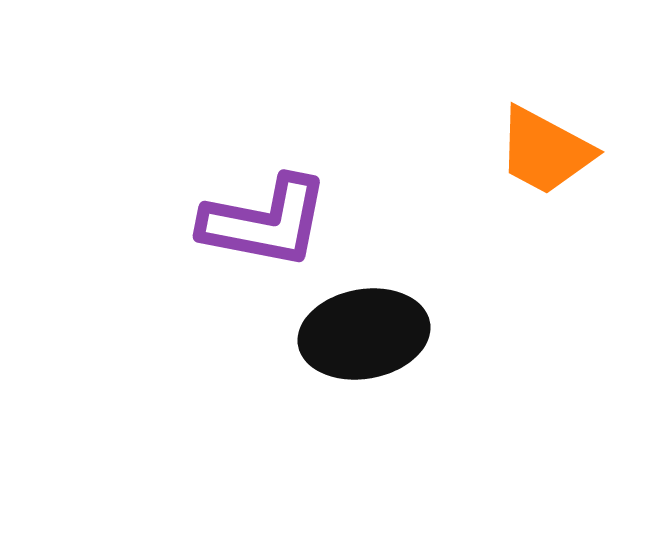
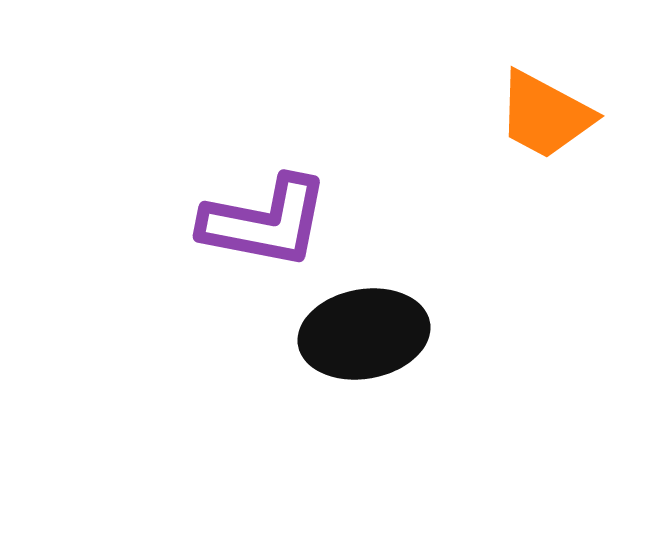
orange trapezoid: moved 36 px up
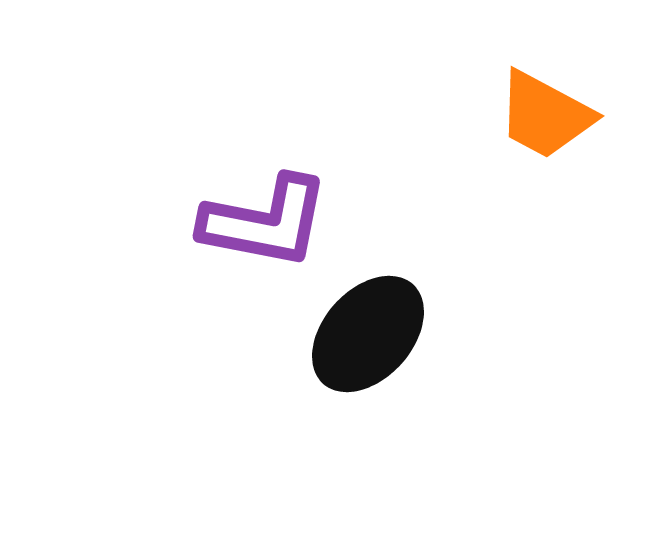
black ellipse: moved 4 px right; rotated 38 degrees counterclockwise
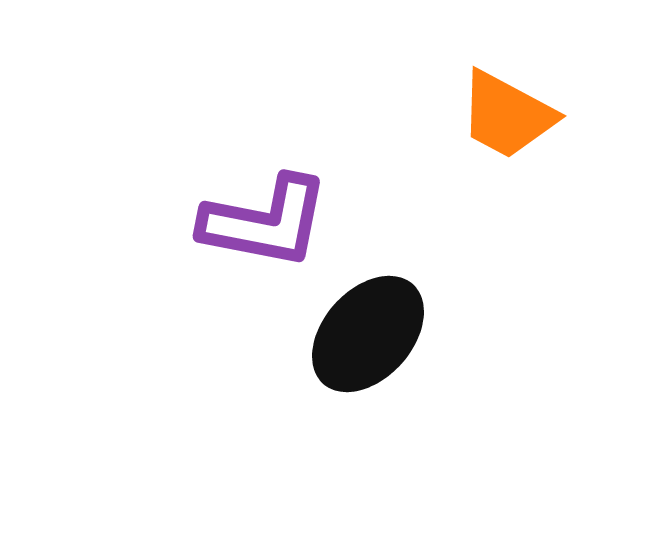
orange trapezoid: moved 38 px left
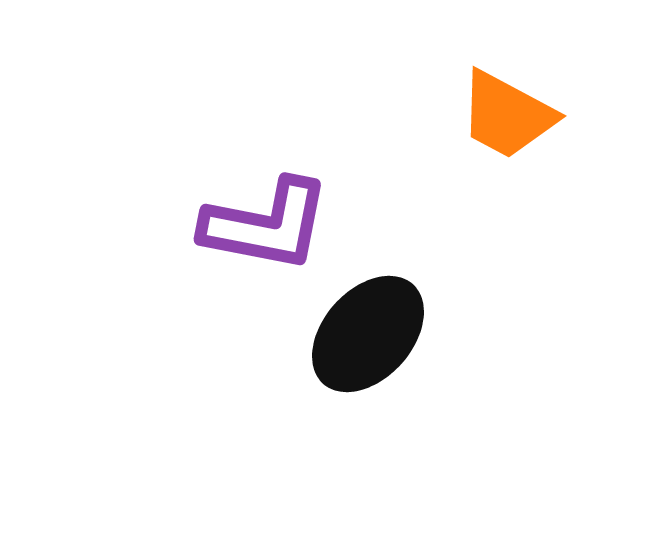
purple L-shape: moved 1 px right, 3 px down
